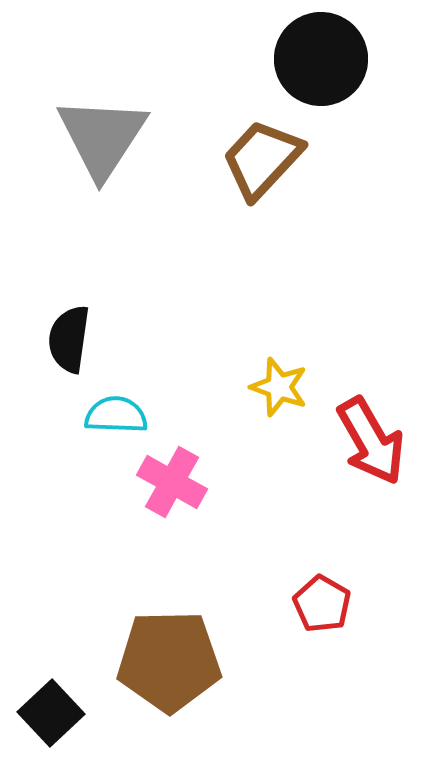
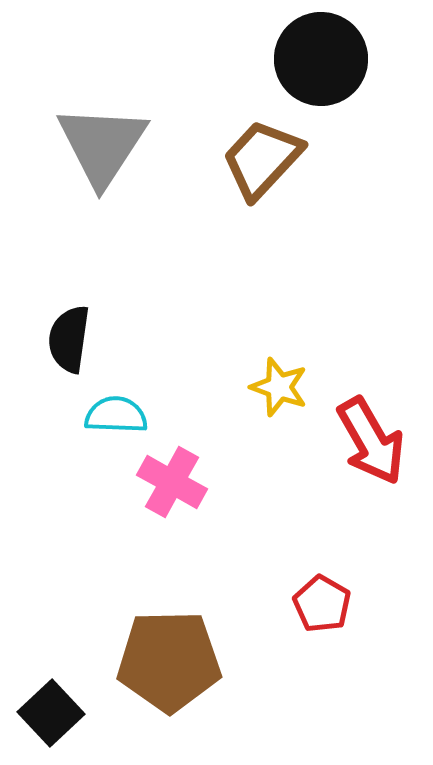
gray triangle: moved 8 px down
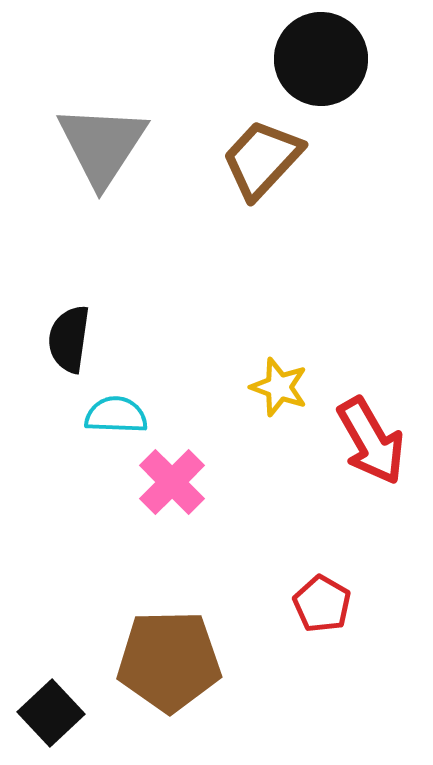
pink cross: rotated 16 degrees clockwise
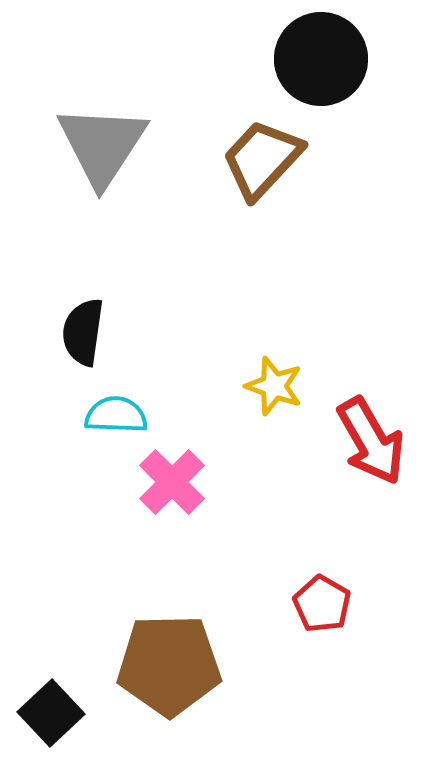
black semicircle: moved 14 px right, 7 px up
yellow star: moved 5 px left, 1 px up
brown pentagon: moved 4 px down
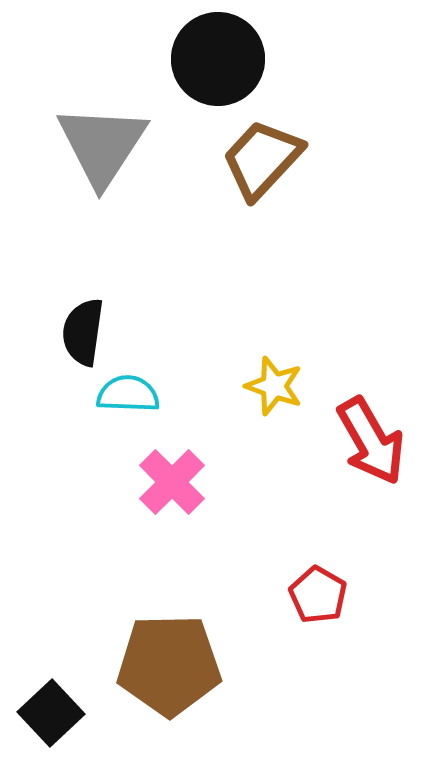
black circle: moved 103 px left
cyan semicircle: moved 12 px right, 21 px up
red pentagon: moved 4 px left, 9 px up
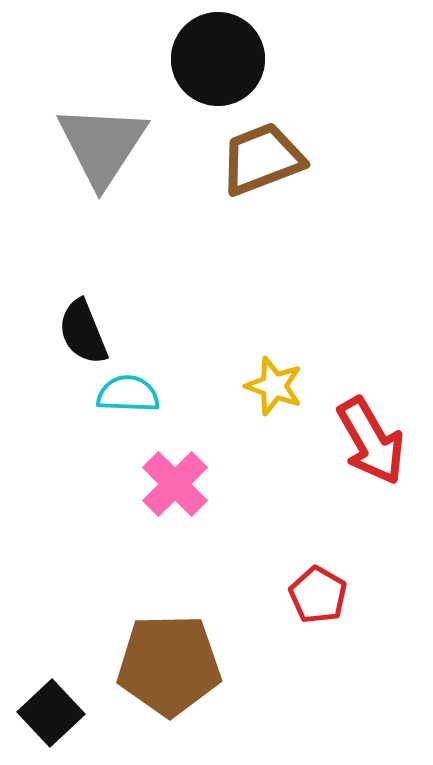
brown trapezoid: rotated 26 degrees clockwise
black semicircle: rotated 30 degrees counterclockwise
pink cross: moved 3 px right, 2 px down
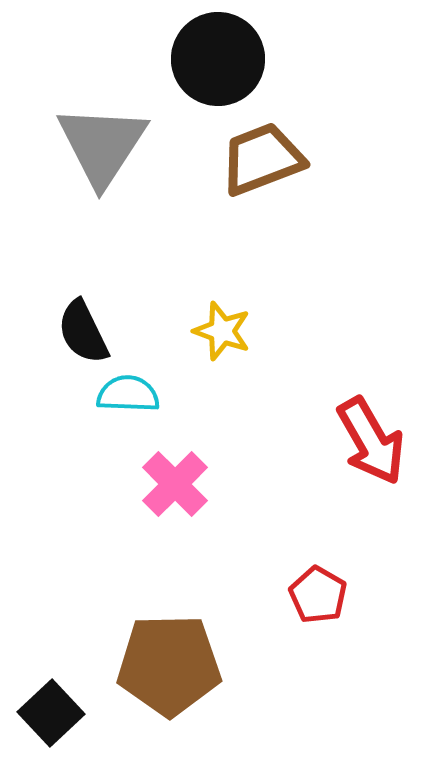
black semicircle: rotated 4 degrees counterclockwise
yellow star: moved 52 px left, 55 px up
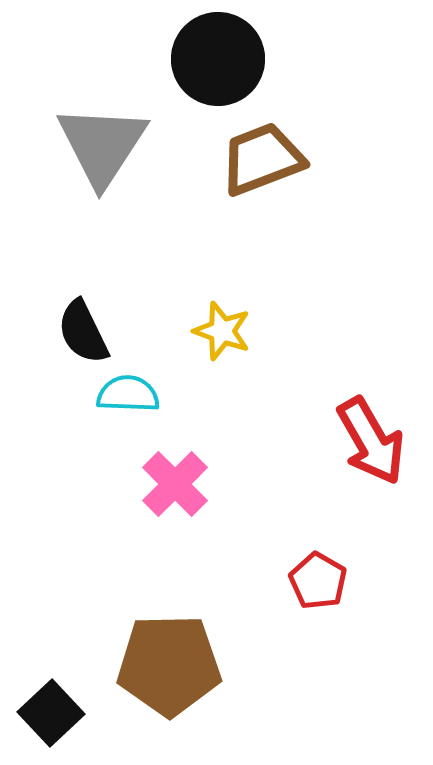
red pentagon: moved 14 px up
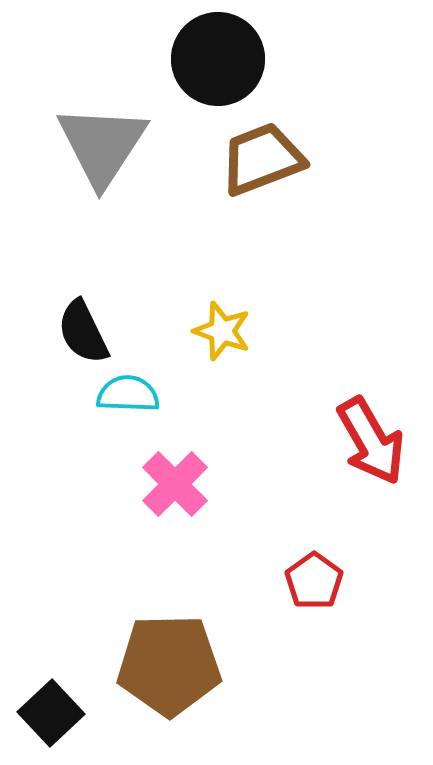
red pentagon: moved 4 px left; rotated 6 degrees clockwise
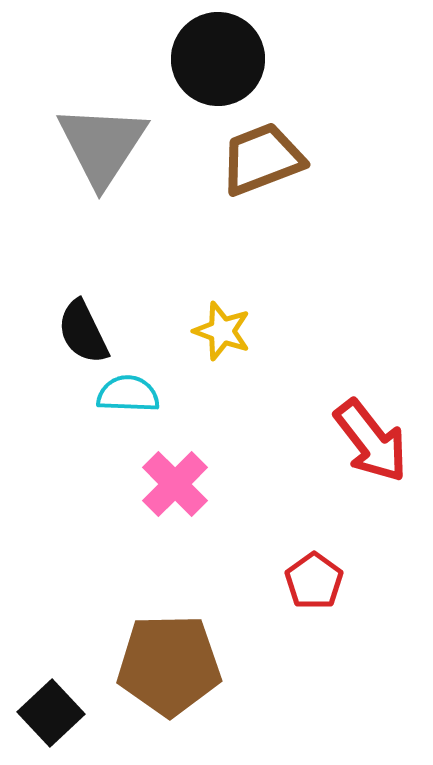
red arrow: rotated 8 degrees counterclockwise
